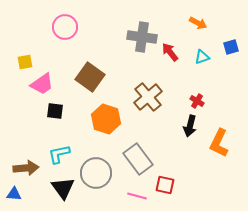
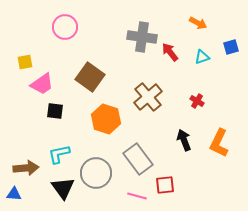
black arrow: moved 6 px left, 14 px down; rotated 145 degrees clockwise
red square: rotated 18 degrees counterclockwise
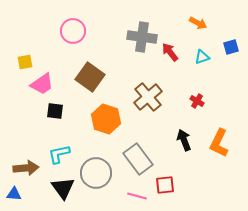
pink circle: moved 8 px right, 4 px down
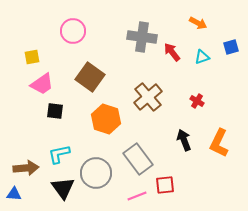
red arrow: moved 2 px right
yellow square: moved 7 px right, 5 px up
pink line: rotated 36 degrees counterclockwise
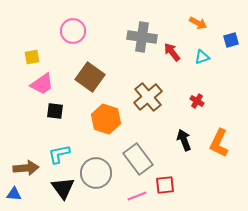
blue square: moved 7 px up
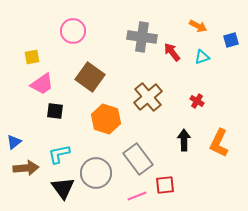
orange arrow: moved 3 px down
black arrow: rotated 20 degrees clockwise
blue triangle: moved 52 px up; rotated 42 degrees counterclockwise
